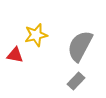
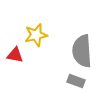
gray semicircle: moved 2 px right, 5 px down; rotated 32 degrees counterclockwise
gray rectangle: rotated 66 degrees clockwise
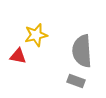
red triangle: moved 3 px right, 1 px down
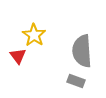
yellow star: moved 2 px left; rotated 25 degrees counterclockwise
red triangle: rotated 42 degrees clockwise
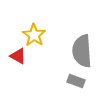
red triangle: rotated 24 degrees counterclockwise
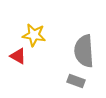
yellow star: rotated 25 degrees counterclockwise
gray semicircle: moved 2 px right
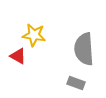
gray semicircle: moved 2 px up
gray rectangle: moved 2 px down
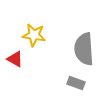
red triangle: moved 3 px left, 3 px down
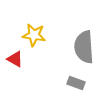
gray semicircle: moved 2 px up
